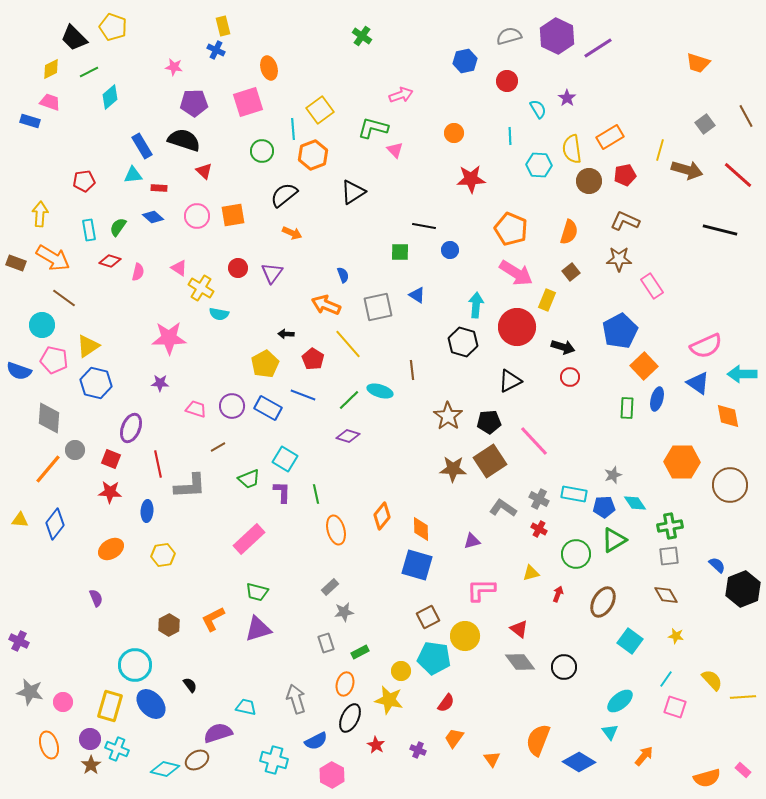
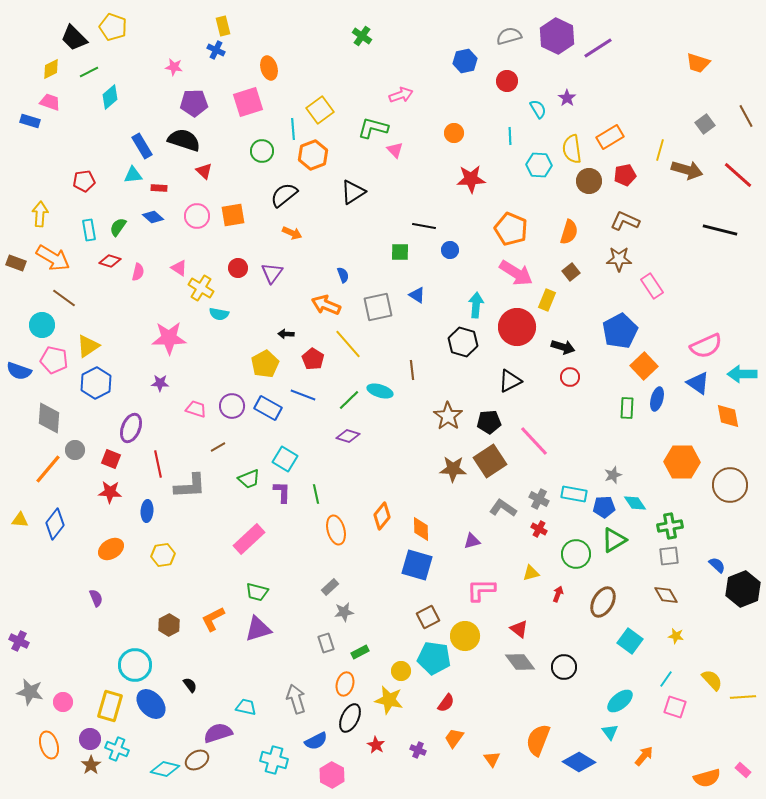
blue hexagon at (96, 383): rotated 20 degrees clockwise
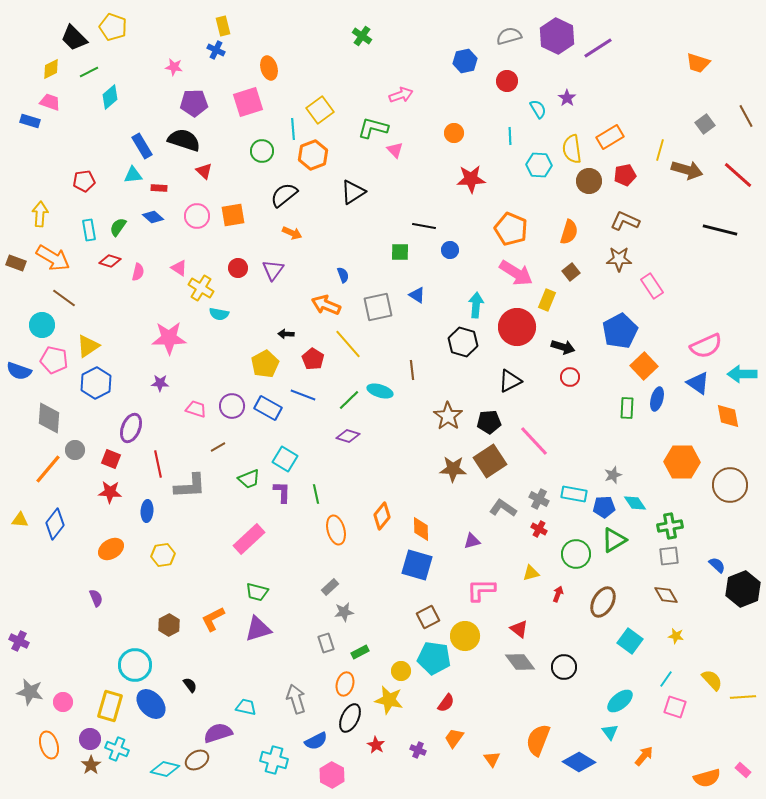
purple triangle at (272, 273): moved 1 px right, 3 px up
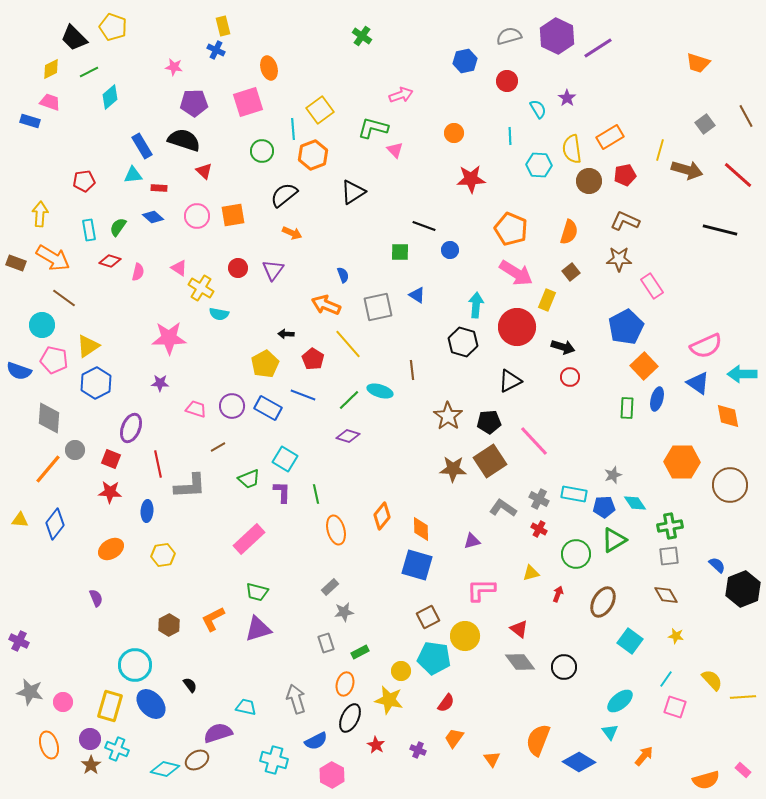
black line at (424, 226): rotated 10 degrees clockwise
blue pentagon at (620, 331): moved 6 px right, 4 px up
orange semicircle at (707, 778): moved 1 px left, 2 px down
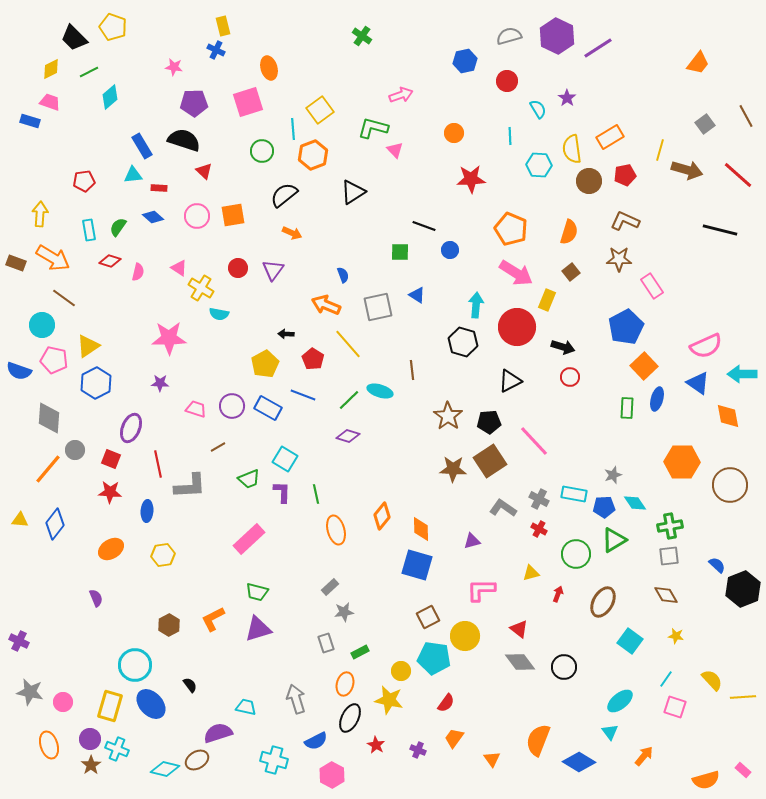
orange trapezoid at (698, 63): rotated 70 degrees counterclockwise
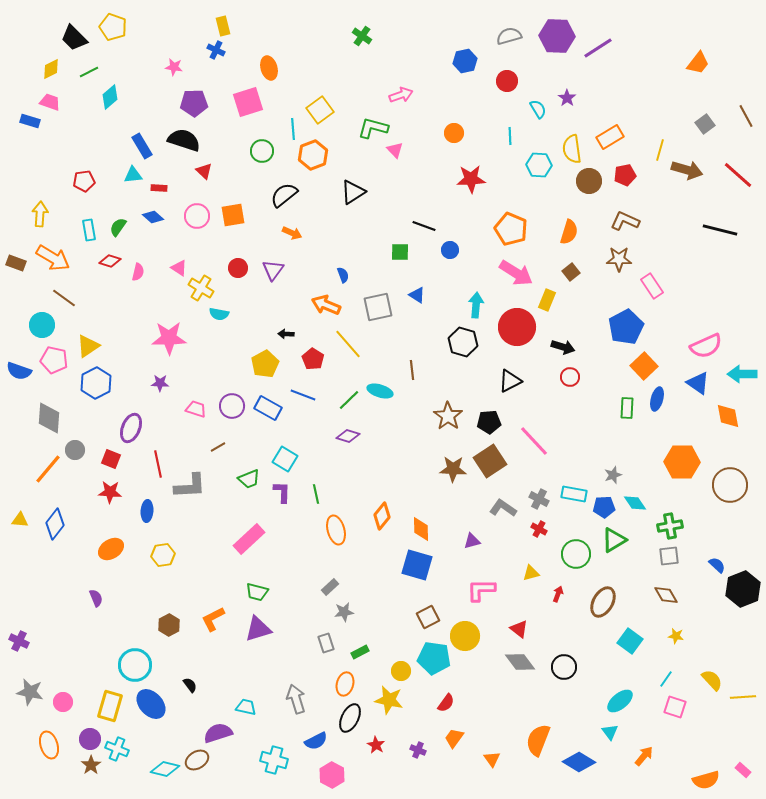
purple hexagon at (557, 36): rotated 24 degrees counterclockwise
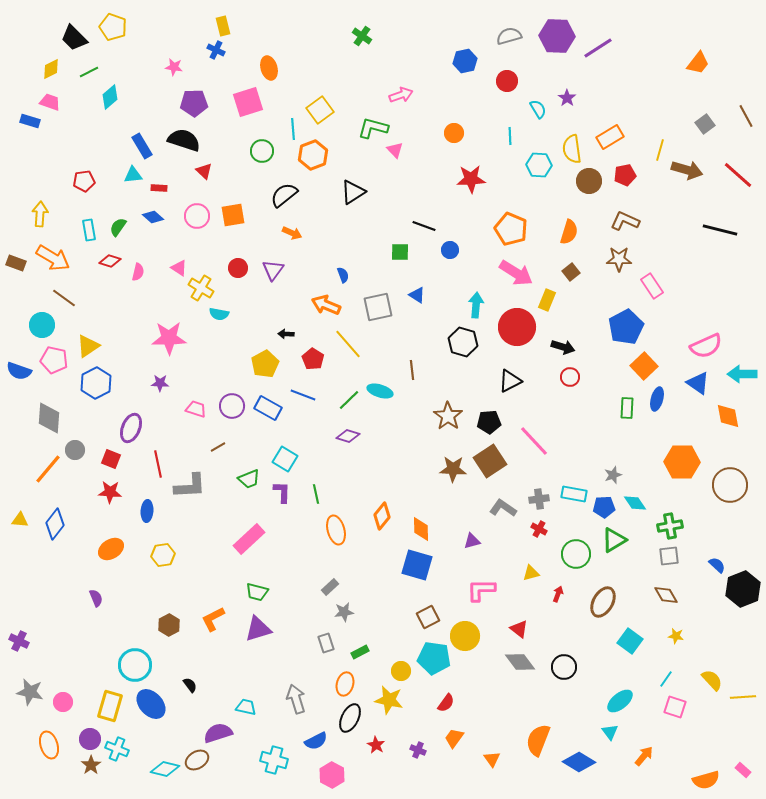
gray cross at (539, 499): rotated 36 degrees counterclockwise
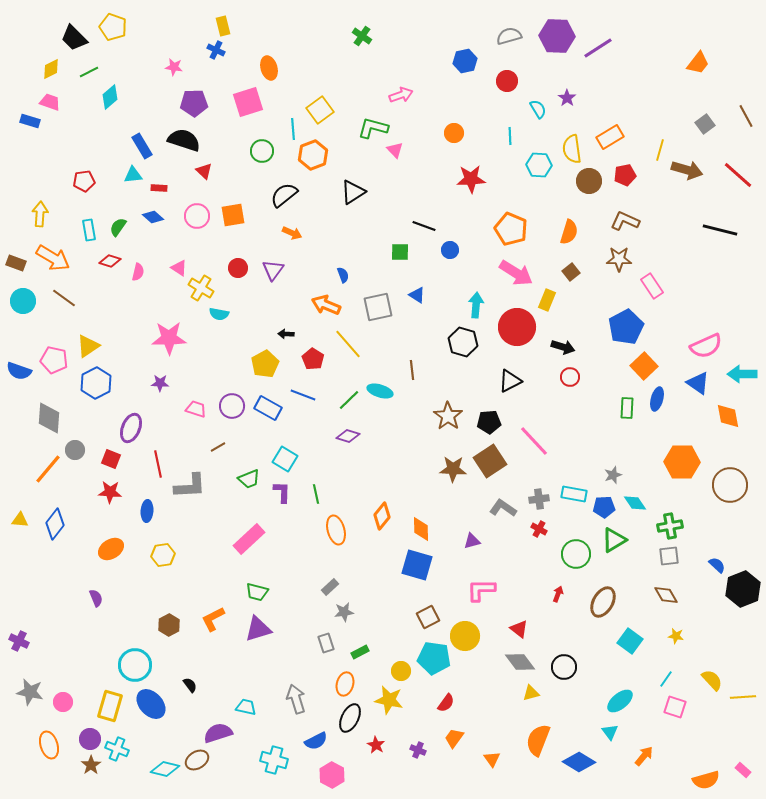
cyan circle at (42, 325): moved 19 px left, 24 px up
yellow triangle at (531, 573): moved 120 px down
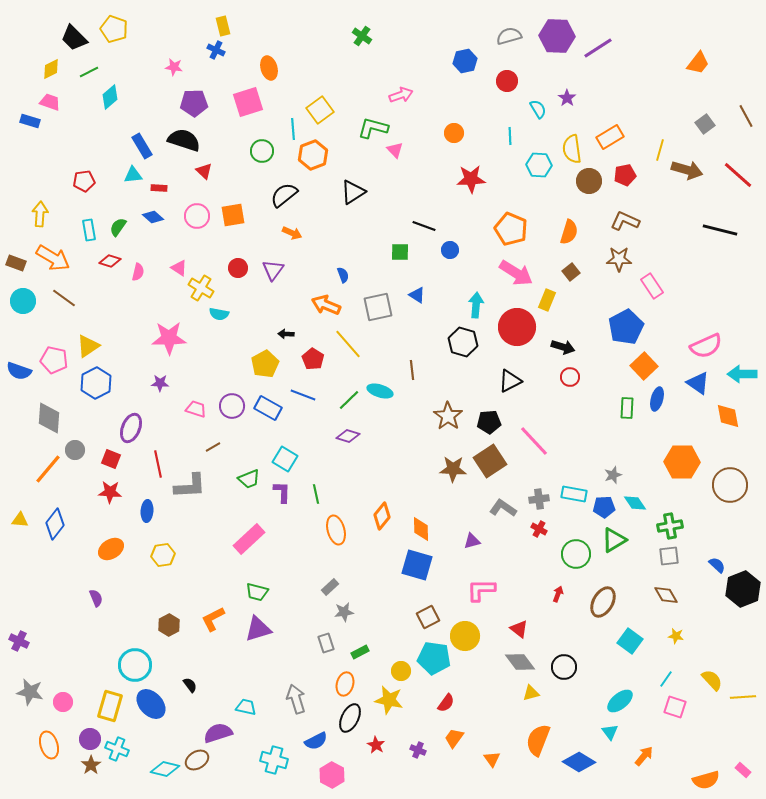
yellow pentagon at (113, 27): moved 1 px right, 2 px down
brown line at (218, 447): moved 5 px left
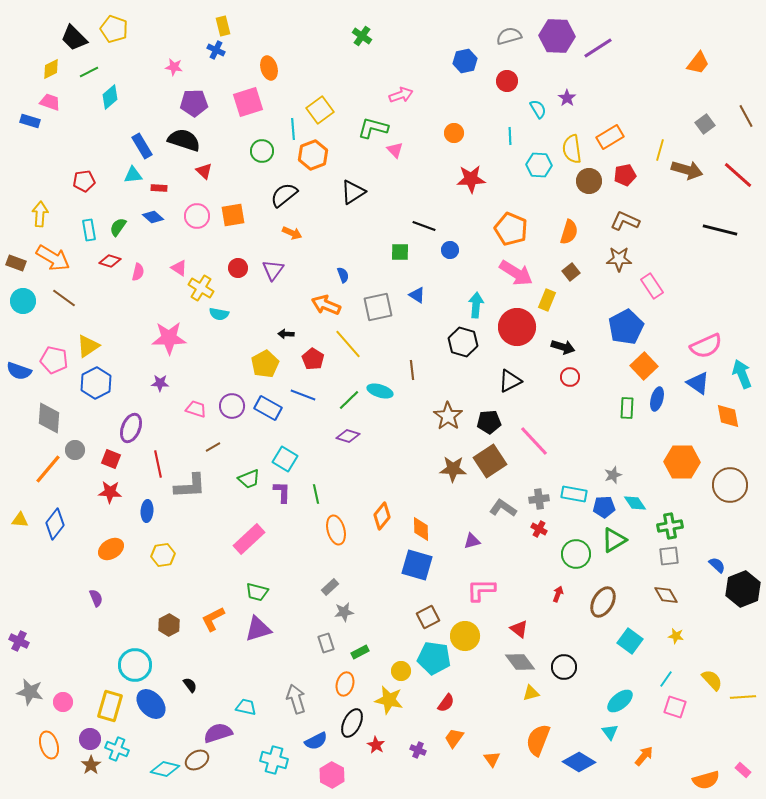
cyan arrow at (742, 374): rotated 68 degrees clockwise
black ellipse at (350, 718): moved 2 px right, 5 px down
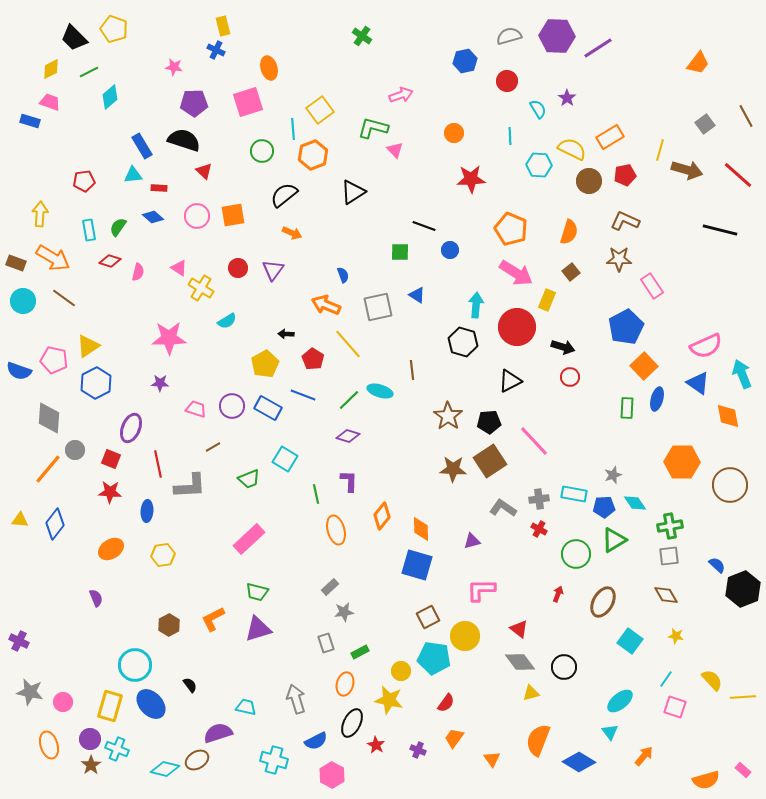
yellow semicircle at (572, 149): rotated 124 degrees clockwise
cyan semicircle at (219, 314): moved 8 px right, 7 px down; rotated 42 degrees counterclockwise
purple L-shape at (282, 492): moved 67 px right, 11 px up
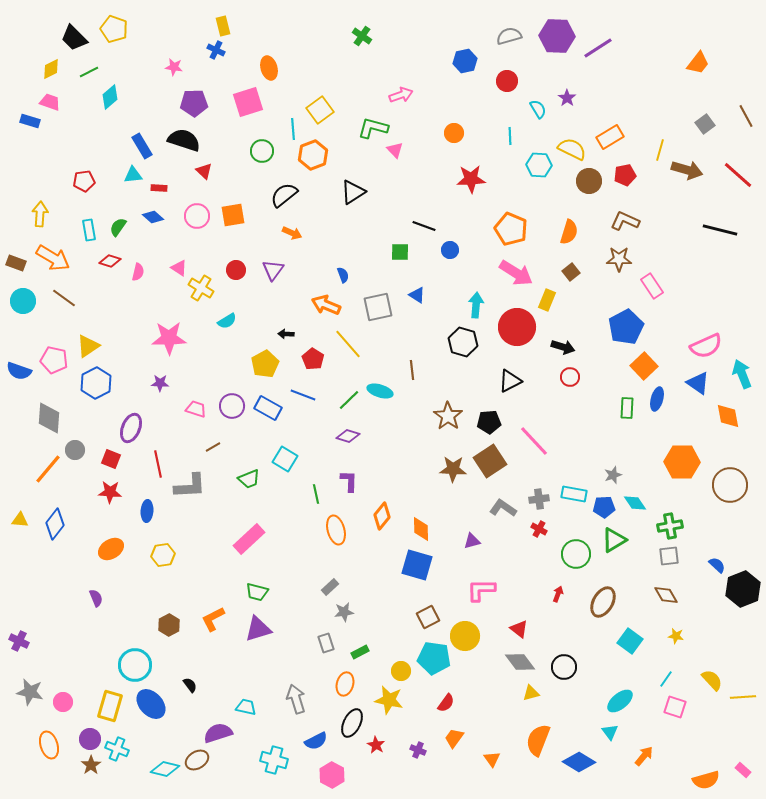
red circle at (238, 268): moved 2 px left, 2 px down
